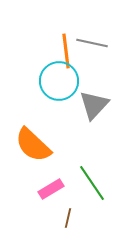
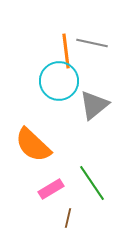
gray triangle: rotated 8 degrees clockwise
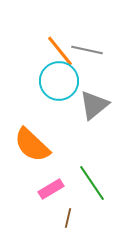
gray line: moved 5 px left, 7 px down
orange line: moved 6 px left; rotated 32 degrees counterclockwise
orange semicircle: moved 1 px left
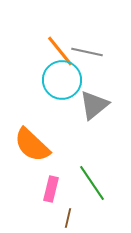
gray line: moved 2 px down
cyan circle: moved 3 px right, 1 px up
pink rectangle: rotated 45 degrees counterclockwise
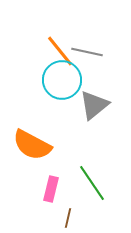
orange semicircle: rotated 15 degrees counterclockwise
